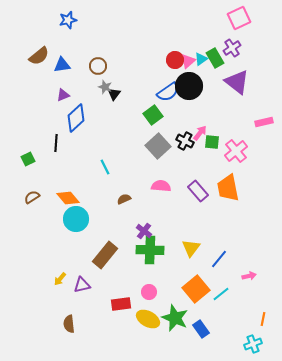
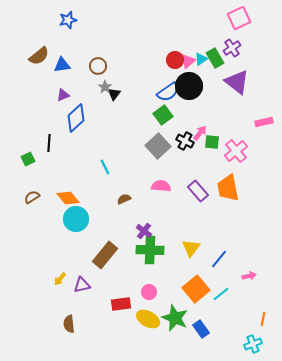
gray star at (105, 87): rotated 16 degrees clockwise
green square at (153, 115): moved 10 px right
black line at (56, 143): moved 7 px left
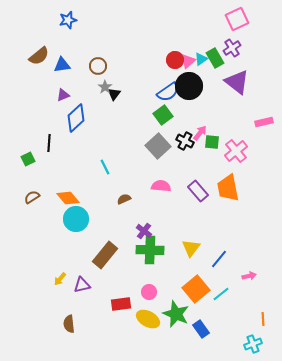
pink square at (239, 18): moved 2 px left, 1 px down
green star at (175, 318): moved 1 px right, 4 px up
orange line at (263, 319): rotated 16 degrees counterclockwise
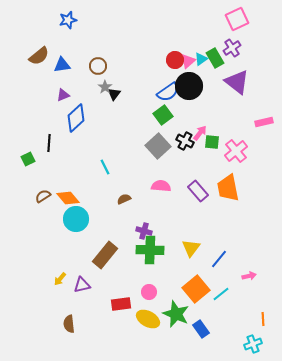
brown semicircle at (32, 197): moved 11 px right, 1 px up
purple cross at (144, 231): rotated 21 degrees counterclockwise
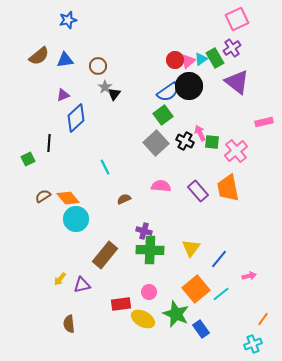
blue triangle at (62, 65): moved 3 px right, 5 px up
pink arrow at (200, 133): rotated 63 degrees counterclockwise
gray square at (158, 146): moved 2 px left, 3 px up
yellow ellipse at (148, 319): moved 5 px left
orange line at (263, 319): rotated 40 degrees clockwise
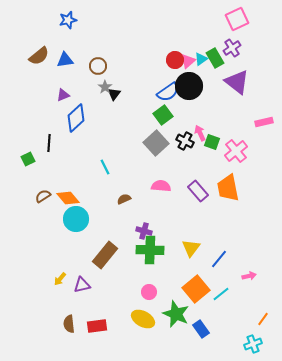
green square at (212, 142): rotated 14 degrees clockwise
red rectangle at (121, 304): moved 24 px left, 22 px down
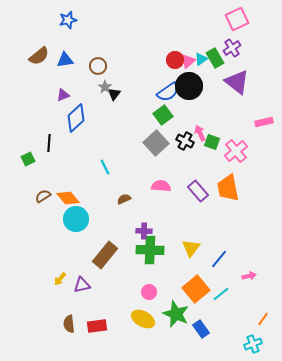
purple cross at (144, 231): rotated 14 degrees counterclockwise
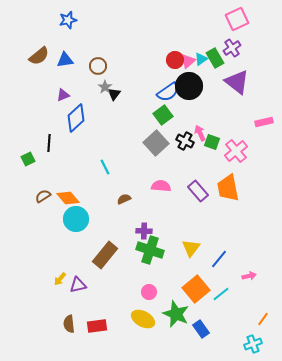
green cross at (150, 250): rotated 16 degrees clockwise
purple triangle at (82, 285): moved 4 px left
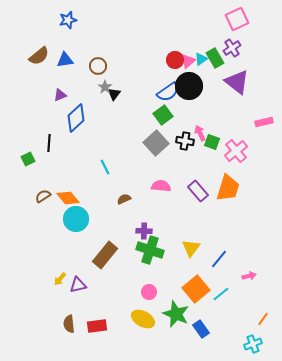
purple triangle at (63, 95): moved 3 px left
black cross at (185, 141): rotated 18 degrees counterclockwise
orange trapezoid at (228, 188): rotated 152 degrees counterclockwise
